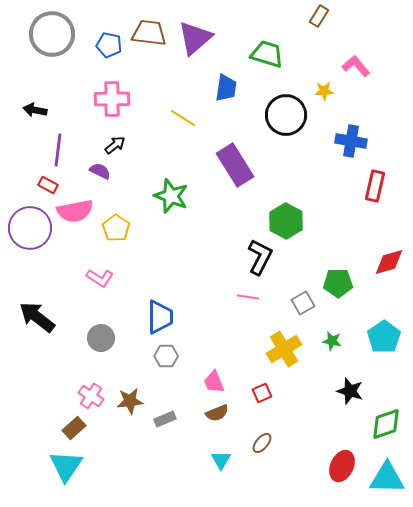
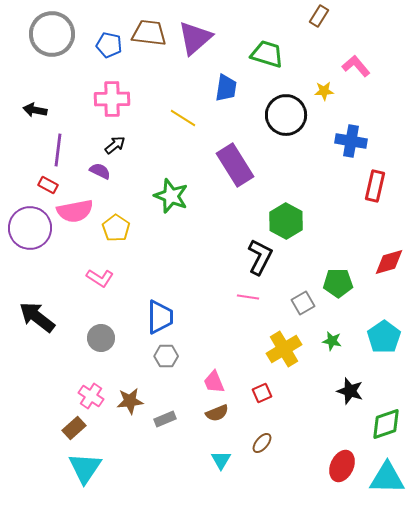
cyan triangle at (66, 466): moved 19 px right, 2 px down
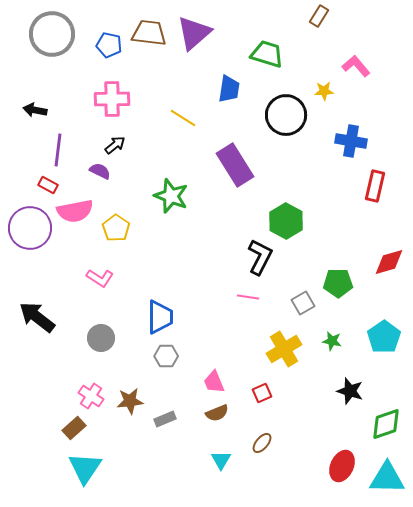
purple triangle at (195, 38): moved 1 px left, 5 px up
blue trapezoid at (226, 88): moved 3 px right, 1 px down
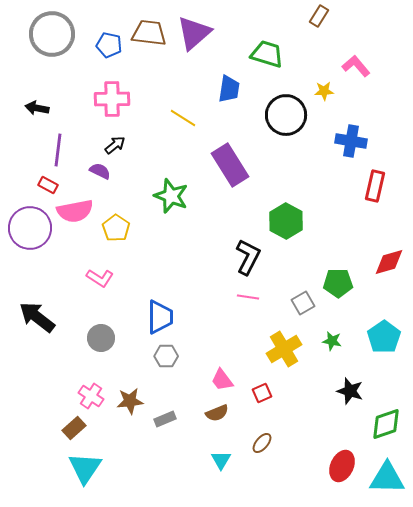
black arrow at (35, 110): moved 2 px right, 2 px up
purple rectangle at (235, 165): moved 5 px left
black L-shape at (260, 257): moved 12 px left
pink trapezoid at (214, 382): moved 8 px right, 2 px up; rotated 15 degrees counterclockwise
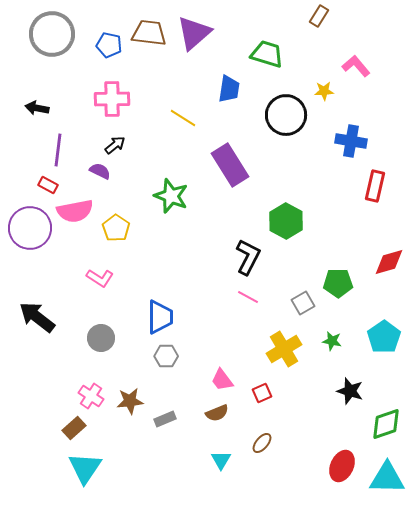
pink line at (248, 297): rotated 20 degrees clockwise
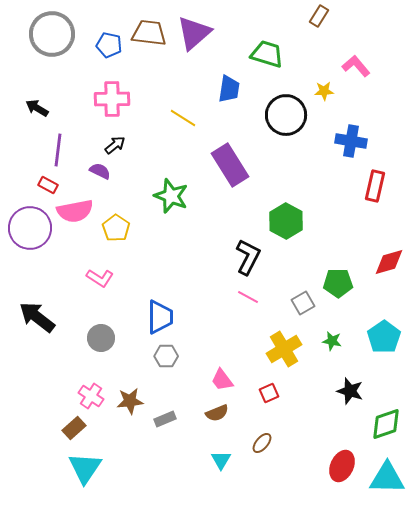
black arrow at (37, 108): rotated 20 degrees clockwise
red square at (262, 393): moved 7 px right
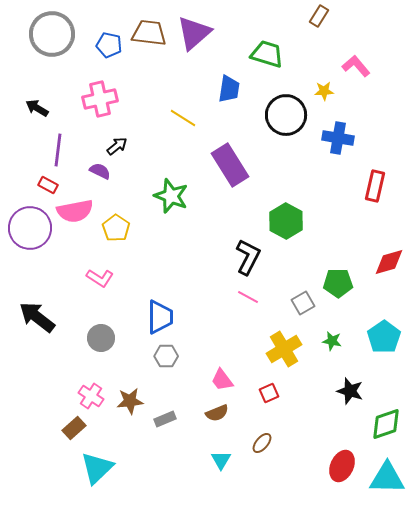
pink cross at (112, 99): moved 12 px left; rotated 12 degrees counterclockwise
blue cross at (351, 141): moved 13 px left, 3 px up
black arrow at (115, 145): moved 2 px right, 1 px down
cyan triangle at (85, 468): moved 12 px right; rotated 12 degrees clockwise
